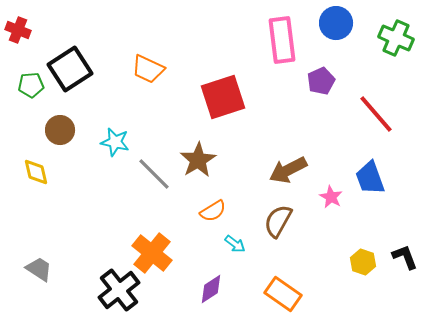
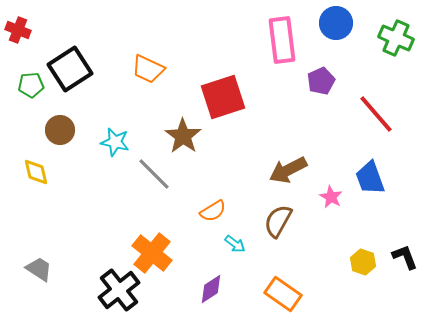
brown star: moved 15 px left, 24 px up; rotated 6 degrees counterclockwise
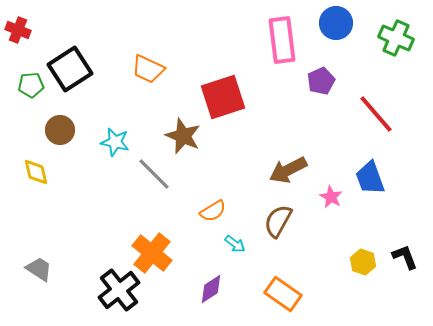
brown star: rotated 12 degrees counterclockwise
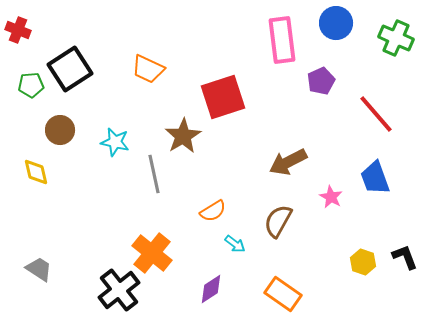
brown star: rotated 18 degrees clockwise
brown arrow: moved 8 px up
gray line: rotated 33 degrees clockwise
blue trapezoid: moved 5 px right
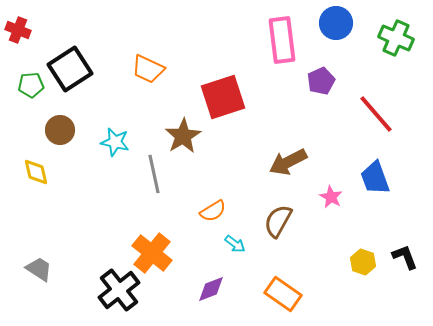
purple diamond: rotated 12 degrees clockwise
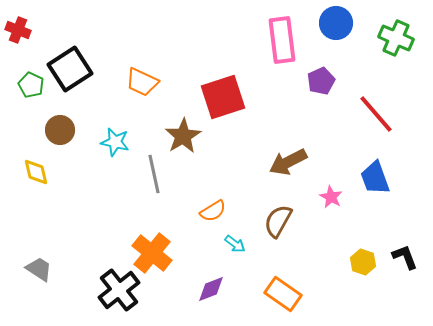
orange trapezoid: moved 6 px left, 13 px down
green pentagon: rotated 30 degrees clockwise
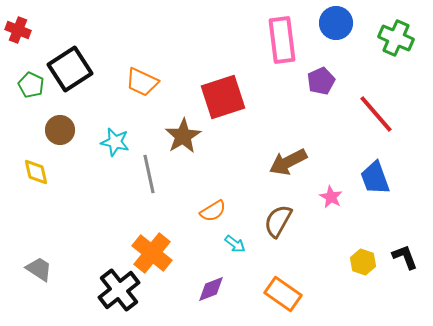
gray line: moved 5 px left
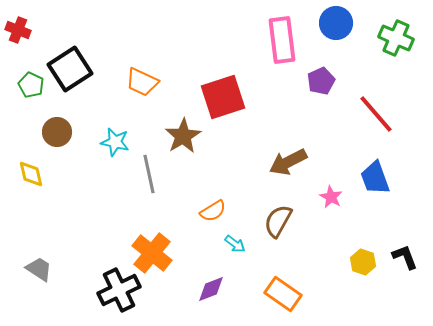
brown circle: moved 3 px left, 2 px down
yellow diamond: moved 5 px left, 2 px down
black cross: rotated 12 degrees clockwise
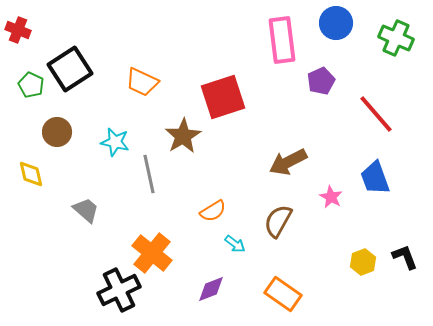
yellow hexagon: rotated 20 degrees clockwise
gray trapezoid: moved 47 px right, 59 px up; rotated 8 degrees clockwise
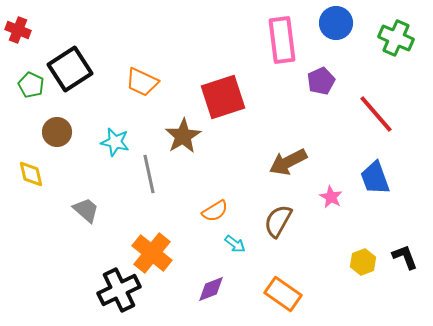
orange semicircle: moved 2 px right
